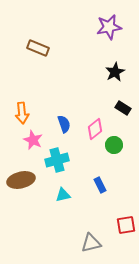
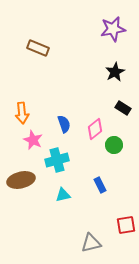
purple star: moved 4 px right, 2 px down
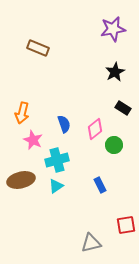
orange arrow: rotated 20 degrees clockwise
cyan triangle: moved 7 px left, 9 px up; rotated 21 degrees counterclockwise
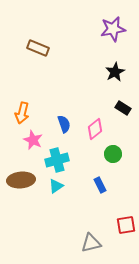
green circle: moved 1 px left, 9 px down
brown ellipse: rotated 8 degrees clockwise
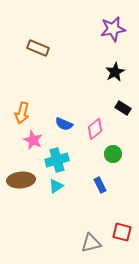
blue semicircle: rotated 132 degrees clockwise
red square: moved 4 px left, 7 px down; rotated 24 degrees clockwise
